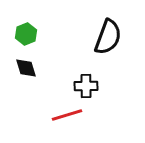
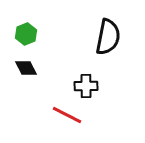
black semicircle: rotated 9 degrees counterclockwise
black diamond: rotated 10 degrees counterclockwise
red line: rotated 44 degrees clockwise
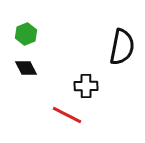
black semicircle: moved 14 px right, 10 px down
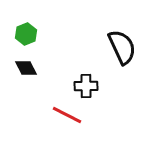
black semicircle: rotated 36 degrees counterclockwise
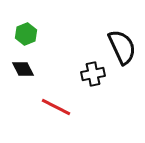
black diamond: moved 3 px left, 1 px down
black cross: moved 7 px right, 12 px up; rotated 10 degrees counterclockwise
red line: moved 11 px left, 8 px up
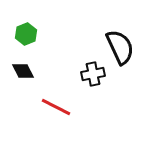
black semicircle: moved 2 px left
black diamond: moved 2 px down
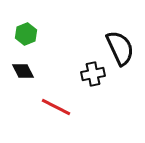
black semicircle: moved 1 px down
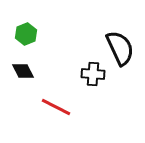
black cross: rotated 15 degrees clockwise
